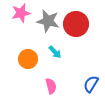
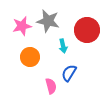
pink star: moved 1 px right, 13 px down
red circle: moved 11 px right, 6 px down
cyan arrow: moved 8 px right, 6 px up; rotated 32 degrees clockwise
orange circle: moved 2 px right, 2 px up
blue semicircle: moved 22 px left, 11 px up
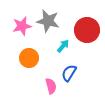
cyan arrow: rotated 128 degrees counterclockwise
orange circle: moved 1 px left, 1 px down
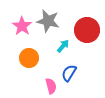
pink star: rotated 24 degrees counterclockwise
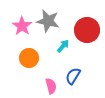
blue semicircle: moved 4 px right, 3 px down
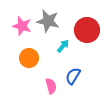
pink star: rotated 18 degrees counterclockwise
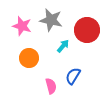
gray star: moved 3 px right, 1 px up
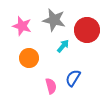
gray star: moved 3 px right
blue semicircle: moved 2 px down
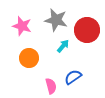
gray star: moved 2 px right
blue semicircle: moved 1 px up; rotated 24 degrees clockwise
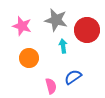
cyan arrow: rotated 48 degrees counterclockwise
